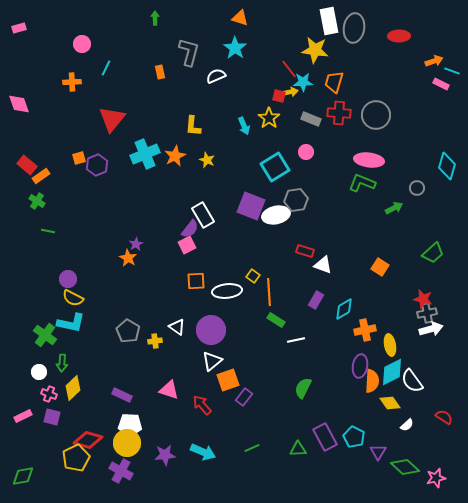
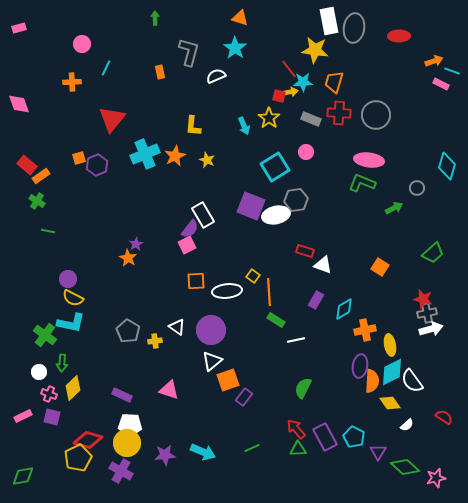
red arrow at (202, 405): moved 94 px right, 24 px down
yellow pentagon at (76, 458): moved 2 px right
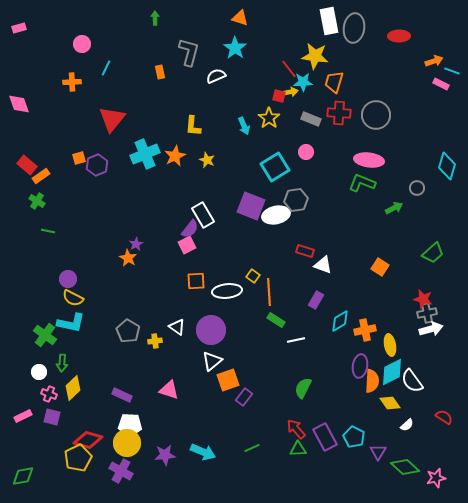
yellow star at (315, 50): moved 6 px down
cyan diamond at (344, 309): moved 4 px left, 12 px down
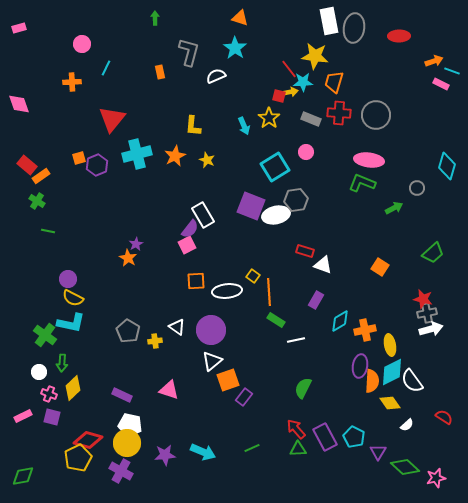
cyan cross at (145, 154): moved 8 px left; rotated 8 degrees clockwise
white pentagon at (130, 425): rotated 10 degrees clockwise
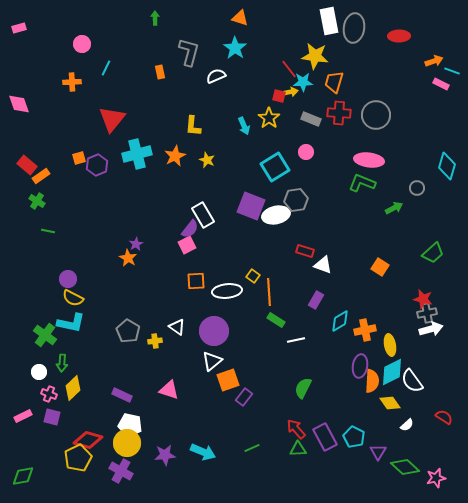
purple circle at (211, 330): moved 3 px right, 1 px down
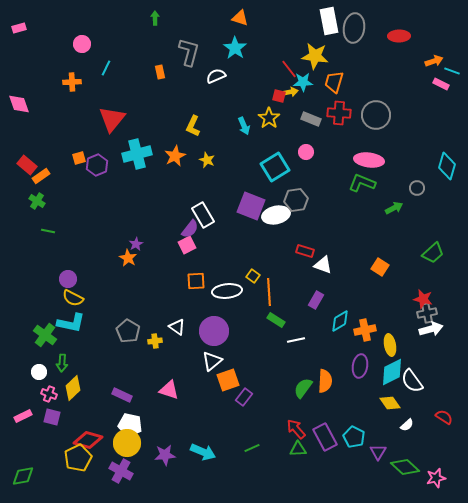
yellow L-shape at (193, 126): rotated 20 degrees clockwise
orange semicircle at (372, 381): moved 47 px left
green semicircle at (303, 388): rotated 10 degrees clockwise
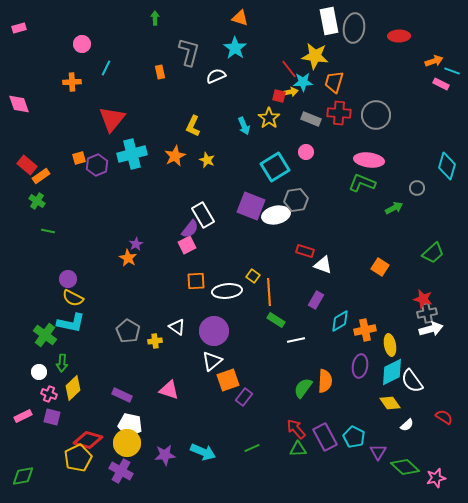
cyan cross at (137, 154): moved 5 px left
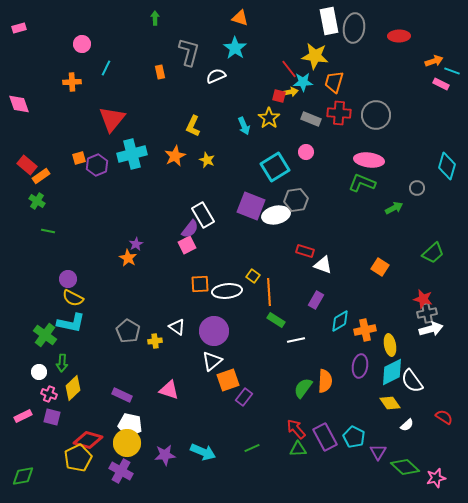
orange square at (196, 281): moved 4 px right, 3 px down
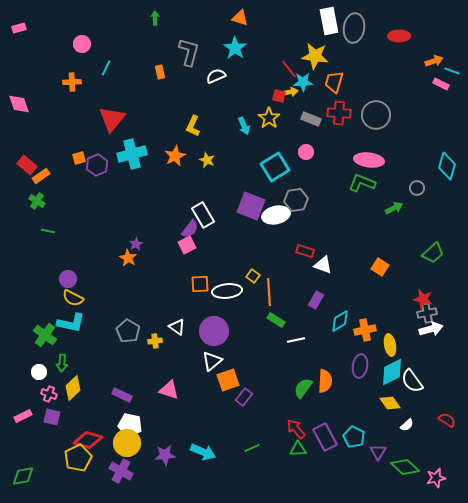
red semicircle at (444, 417): moved 3 px right, 3 px down
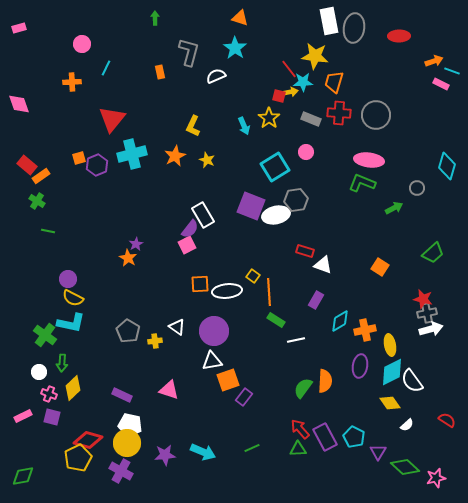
white triangle at (212, 361): rotated 30 degrees clockwise
red arrow at (296, 429): moved 4 px right
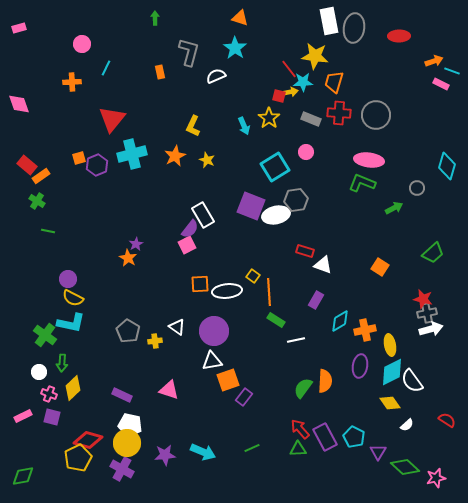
purple cross at (121, 471): moved 1 px right, 2 px up
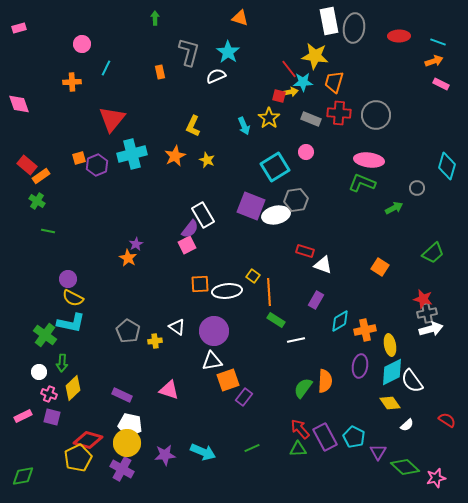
cyan star at (235, 48): moved 7 px left, 4 px down
cyan line at (452, 71): moved 14 px left, 29 px up
